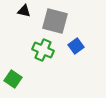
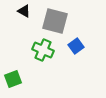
black triangle: rotated 16 degrees clockwise
green square: rotated 36 degrees clockwise
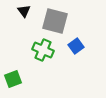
black triangle: rotated 24 degrees clockwise
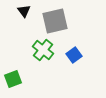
gray square: rotated 28 degrees counterclockwise
blue square: moved 2 px left, 9 px down
green cross: rotated 15 degrees clockwise
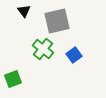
gray square: moved 2 px right
green cross: moved 1 px up
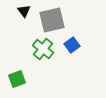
gray square: moved 5 px left, 1 px up
blue square: moved 2 px left, 10 px up
green square: moved 4 px right
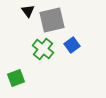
black triangle: moved 4 px right
green square: moved 1 px left, 1 px up
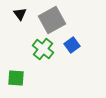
black triangle: moved 8 px left, 3 px down
gray square: rotated 16 degrees counterclockwise
green square: rotated 24 degrees clockwise
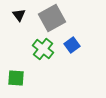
black triangle: moved 1 px left, 1 px down
gray square: moved 2 px up
